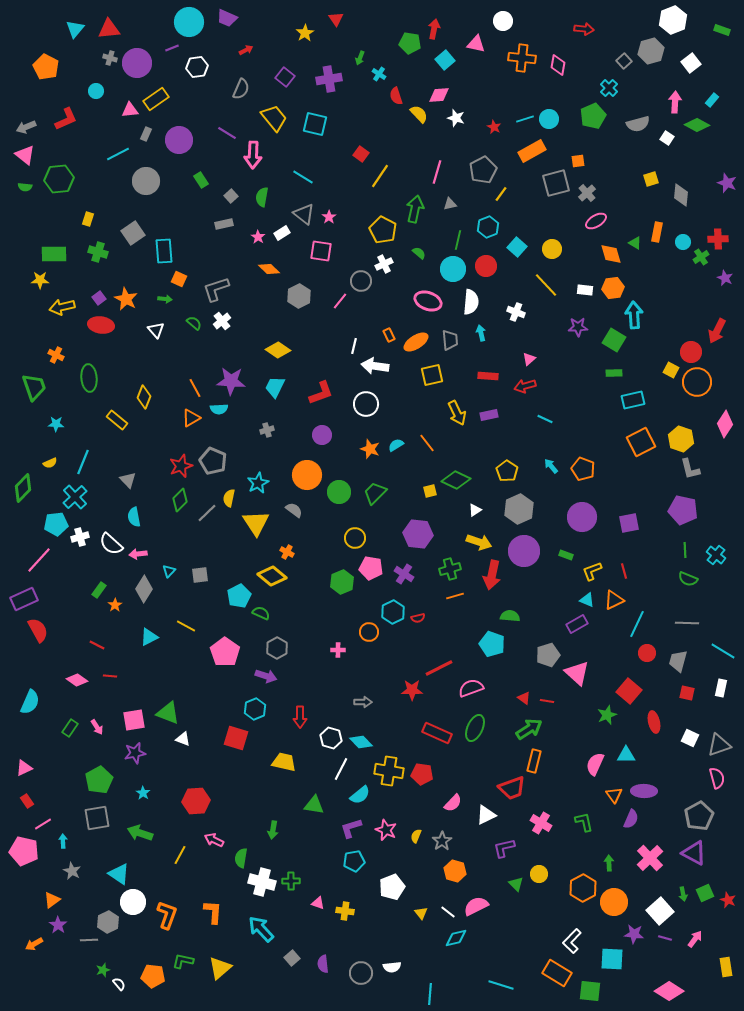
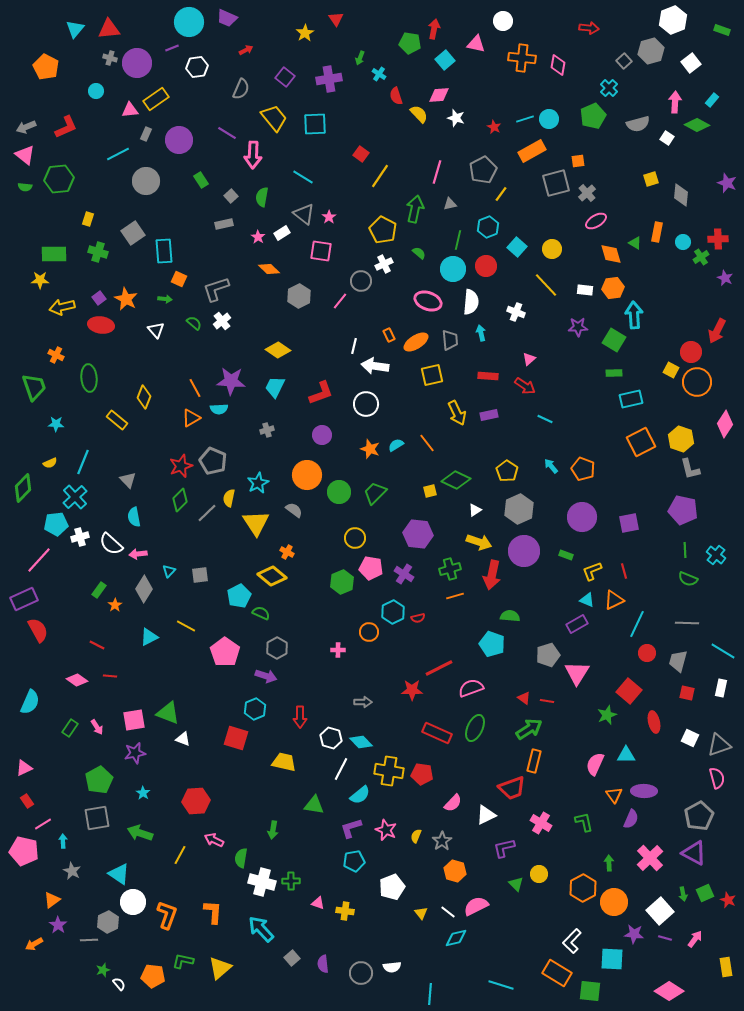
red arrow at (584, 29): moved 5 px right, 1 px up
red L-shape at (66, 119): moved 8 px down
cyan square at (315, 124): rotated 15 degrees counterclockwise
red arrow at (525, 386): rotated 130 degrees counterclockwise
cyan rectangle at (633, 400): moved 2 px left, 1 px up
pink triangle at (577, 673): rotated 20 degrees clockwise
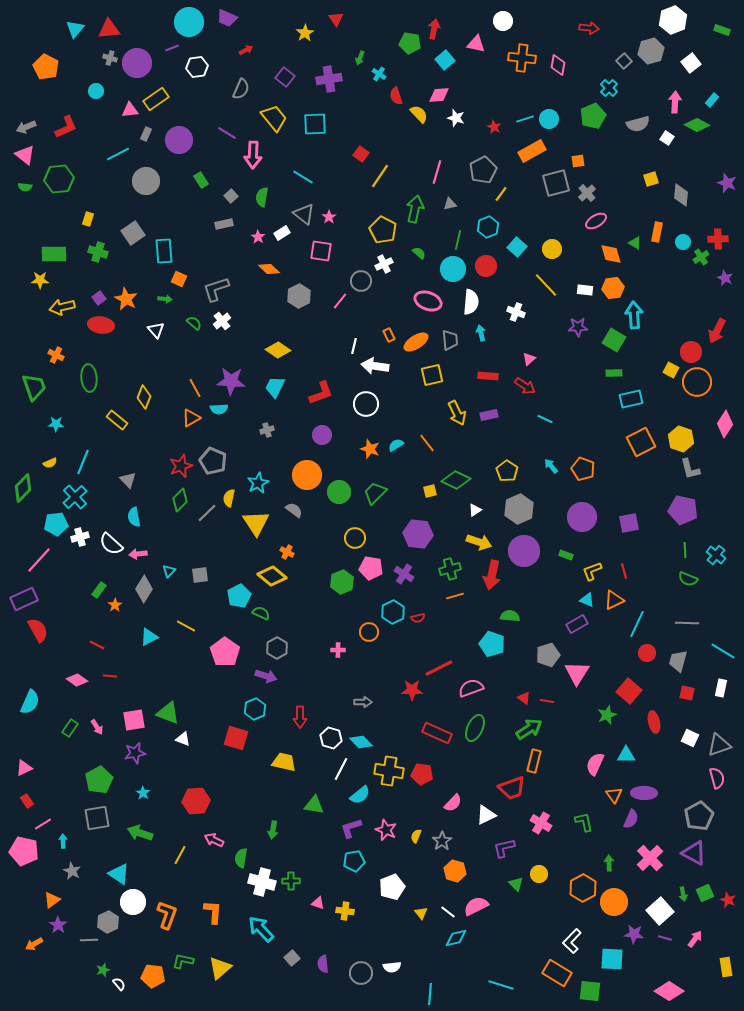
purple ellipse at (644, 791): moved 2 px down
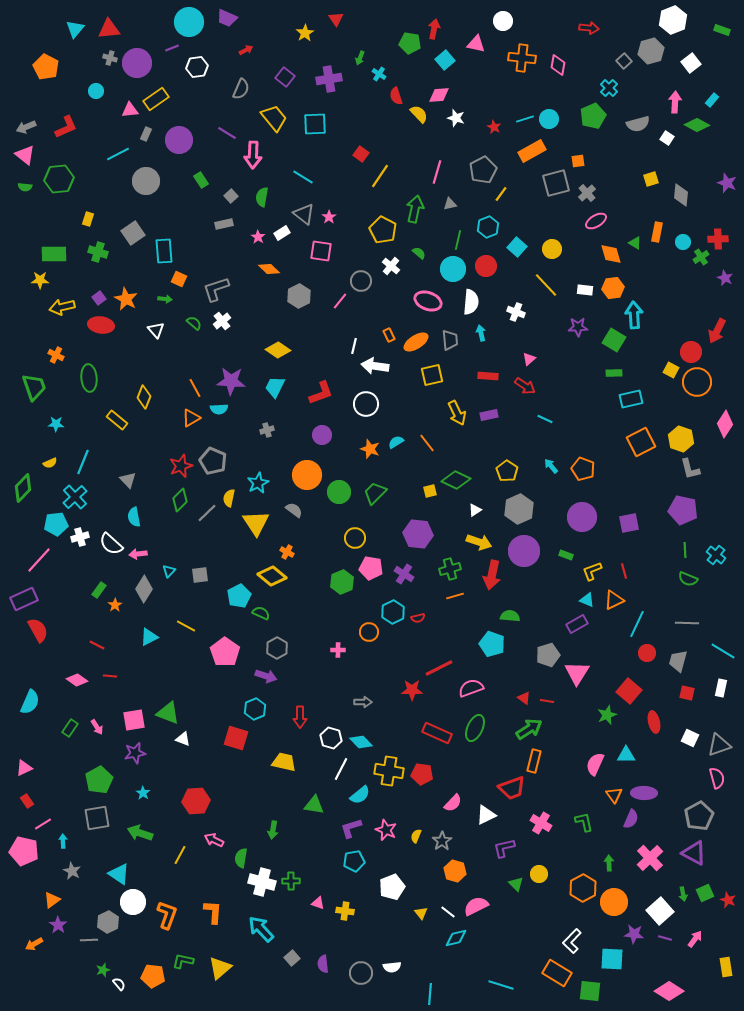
white cross at (384, 264): moved 7 px right, 2 px down; rotated 24 degrees counterclockwise
cyan semicircle at (396, 445): moved 3 px up
